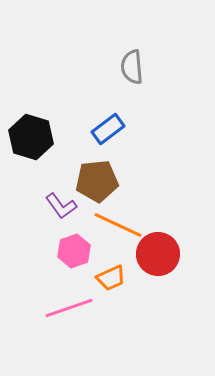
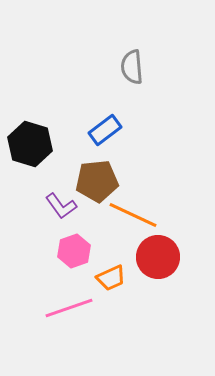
blue rectangle: moved 3 px left, 1 px down
black hexagon: moved 1 px left, 7 px down
orange line: moved 15 px right, 10 px up
red circle: moved 3 px down
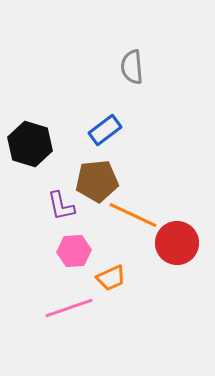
purple L-shape: rotated 24 degrees clockwise
pink hexagon: rotated 16 degrees clockwise
red circle: moved 19 px right, 14 px up
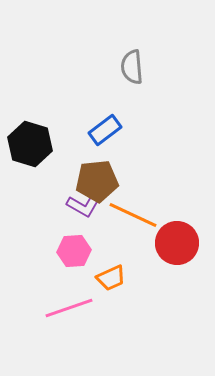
purple L-shape: moved 22 px right; rotated 48 degrees counterclockwise
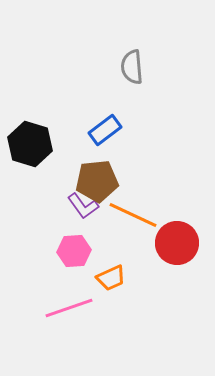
purple L-shape: rotated 24 degrees clockwise
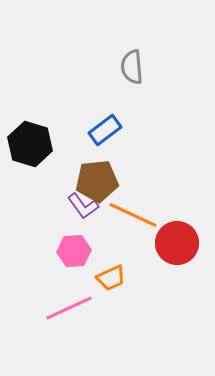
pink line: rotated 6 degrees counterclockwise
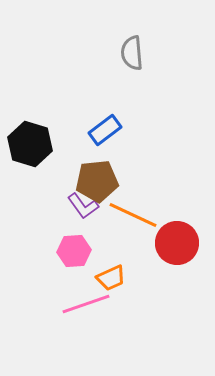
gray semicircle: moved 14 px up
pink line: moved 17 px right, 4 px up; rotated 6 degrees clockwise
